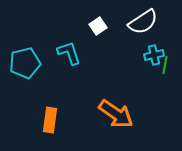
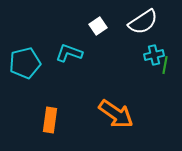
cyan L-shape: rotated 52 degrees counterclockwise
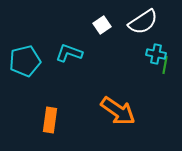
white square: moved 4 px right, 1 px up
cyan cross: moved 2 px right, 1 px up; rotated 24 degrees clockwise
cyan pentagon: moved 2 px up
orange arrow: moved 2 px right, 3 px up
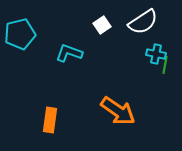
cyan pentagon: moved 5 px left, 27 px up
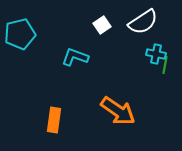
cyan L-shape: moved 6 px right, 4 px down
orange rectangle: moved 4 px right
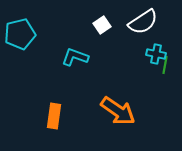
orange rectangle: moved 4 px up
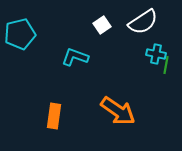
green line: moved 1 px right
